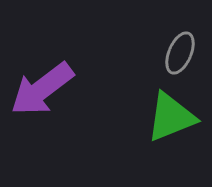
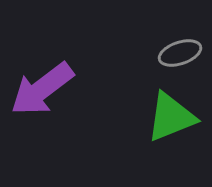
gray ellipse: rotated 48 degrees clockwise
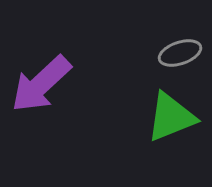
purple arrow: moved 1 px left, 5 px up; rotated 6 degrees counterclockwise
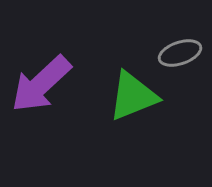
green triangle: moved 38 px left, 21 px up
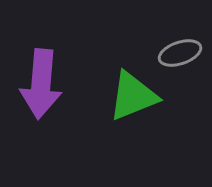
purple arrow: rotated 42 degrees counterclockwise
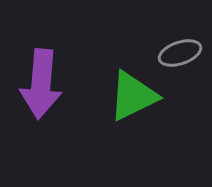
green triangle: rotated 4 degrees counterclockwise
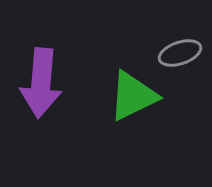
purple arrow: moved 1 px up
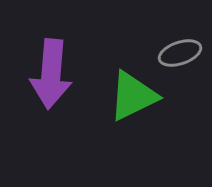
purple arrow: moved 10 px right, 9 px up
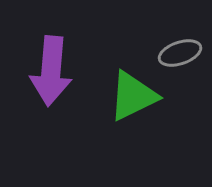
purple arrow: moved 3 px up
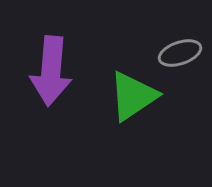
green triangle: rotated 8 degrees counterclockwise
